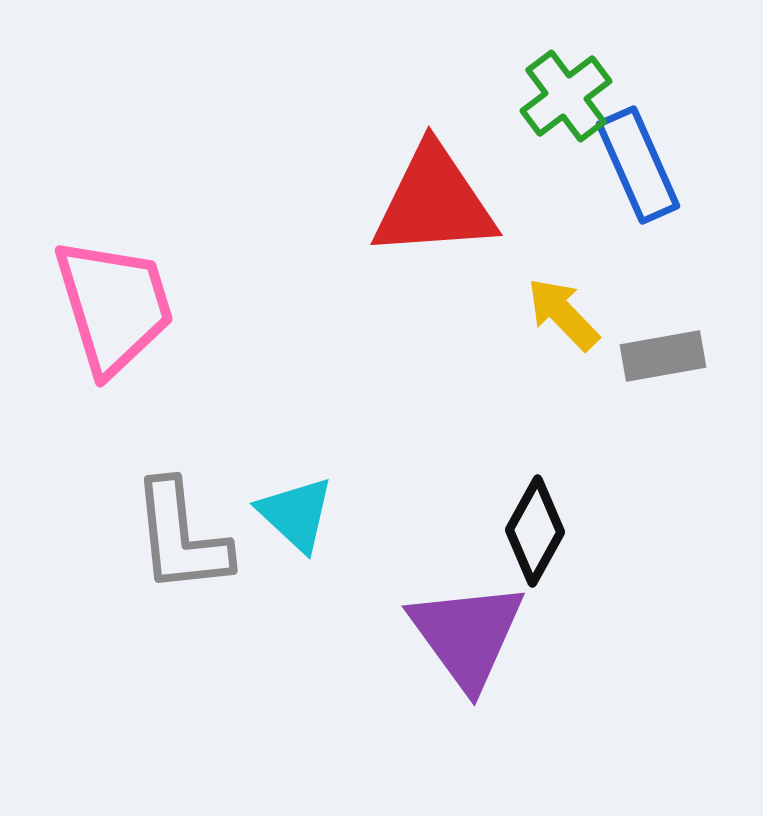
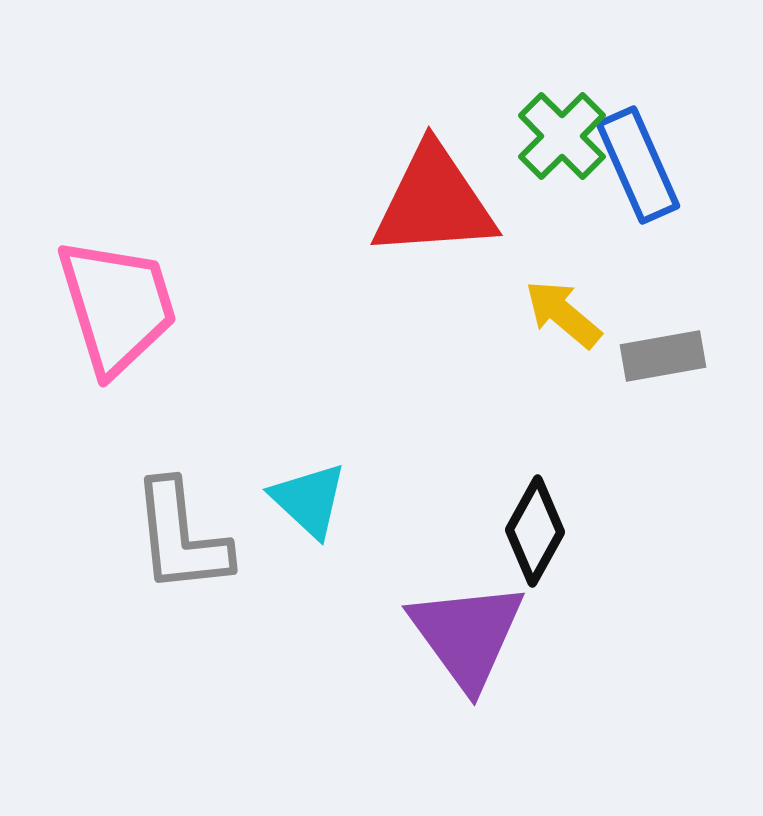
green cross: moved 4 px left, 40 px down; rotated 8 degrees counterclockwise
pink trapezoid: moved 3 px right
yellow arrow: rotated 6 degrees counterclockwise
cyan triangle: moved 13 px right, 14 px up
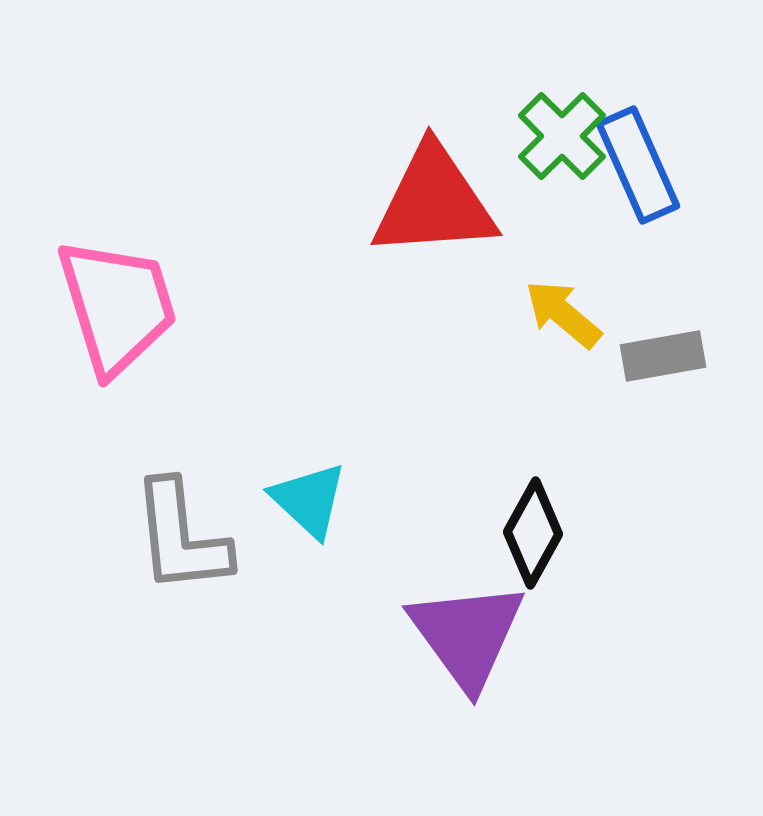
black diamond: moved 2 px left, 2 px down
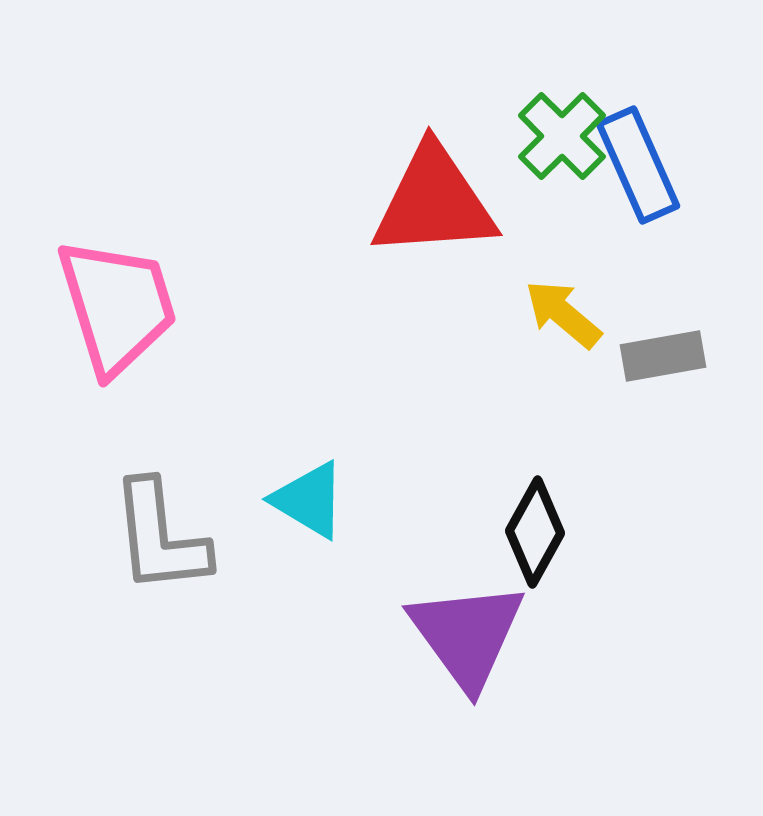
cyan triangle: rotated 12 degrees counterclockwise
black diamond: moved 2 px right, 1 px up
gray L-shape: moved 21 px left
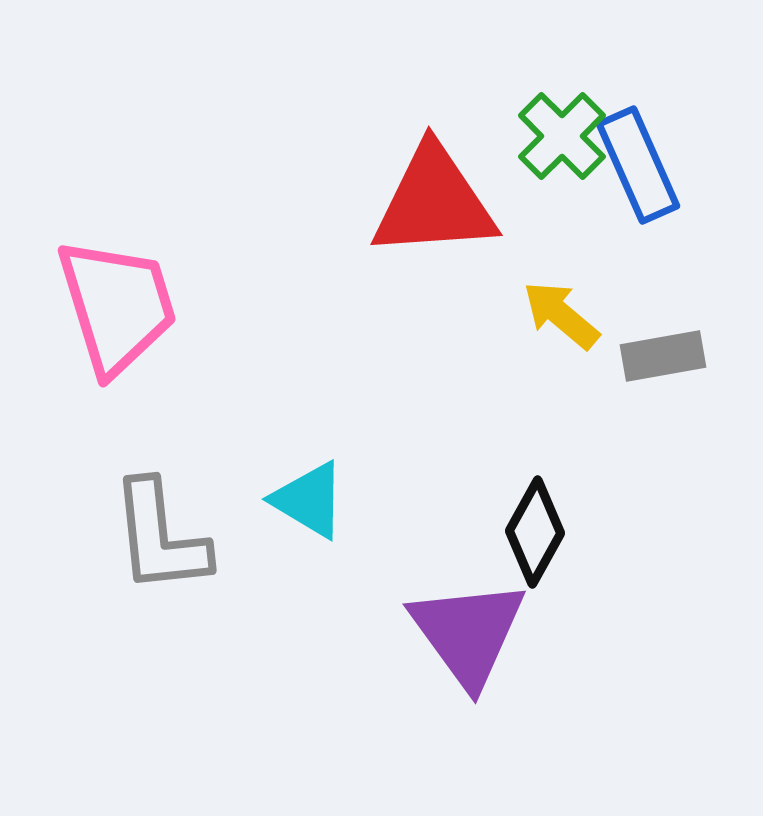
yellow arrow: moved 2 px left, 1 px down
purple triangle: moved 1 px right, 2 px up
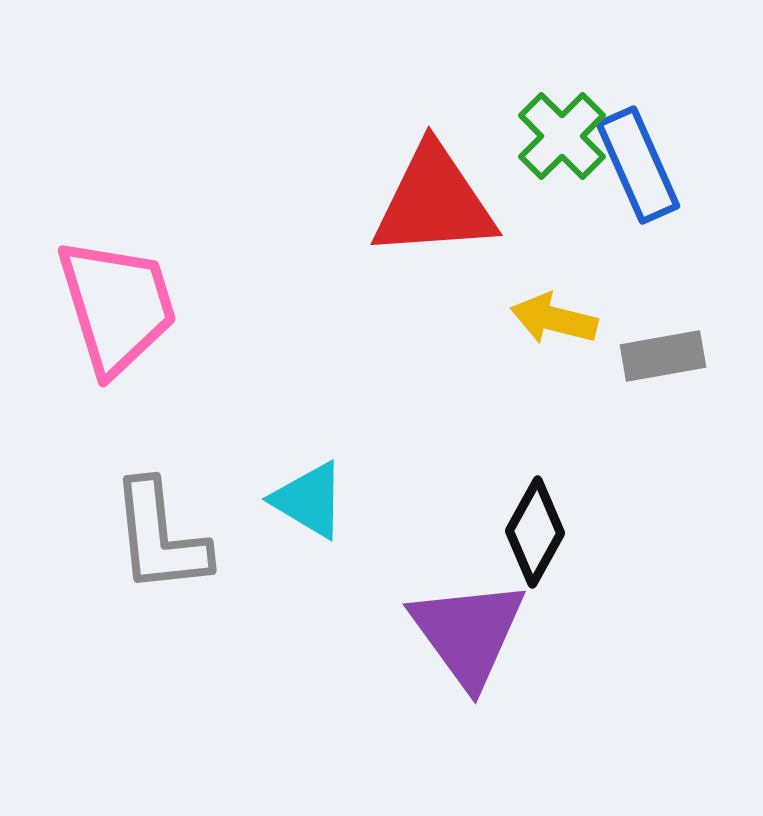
yellow arrow: moved 7 px left, 4 px down; rotated 26 degrees counterclockwise
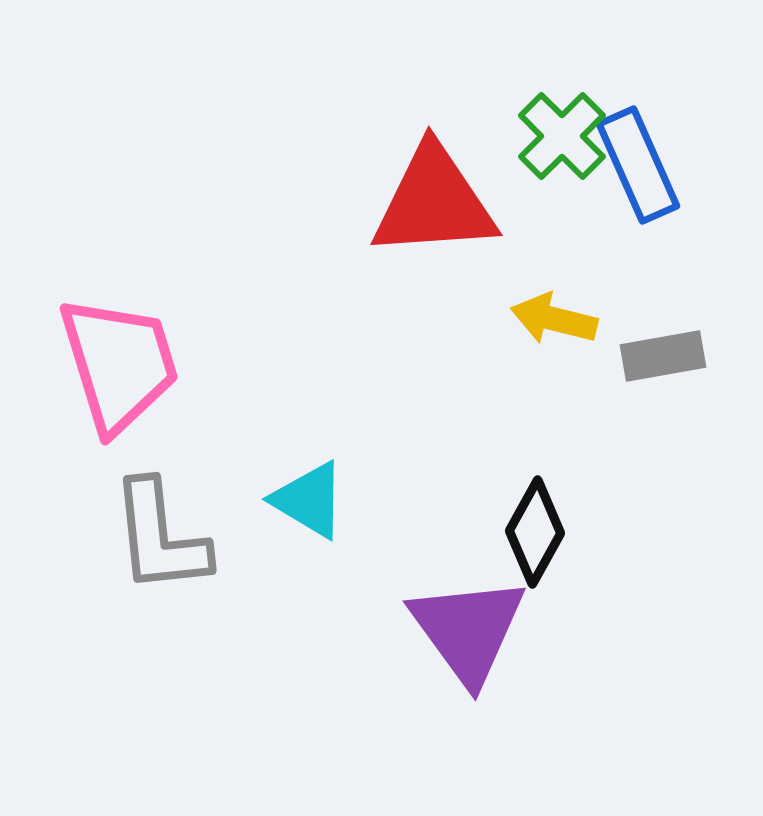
pink trapezoid: moved 2 px right, 58 px down
purple triangle: moved 3 px up
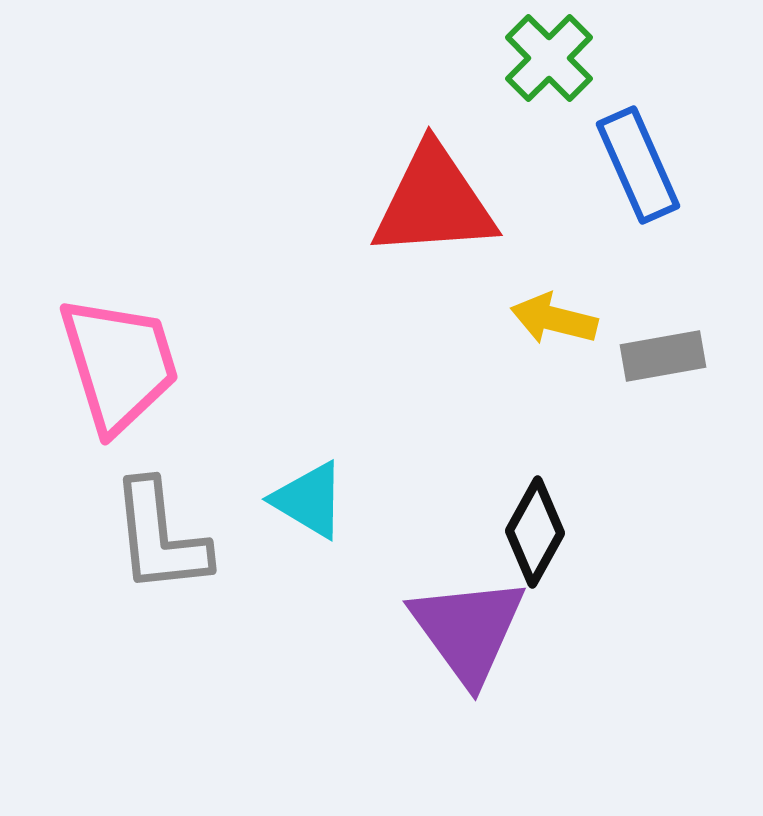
green cross: moved 13 px left, 78 px up
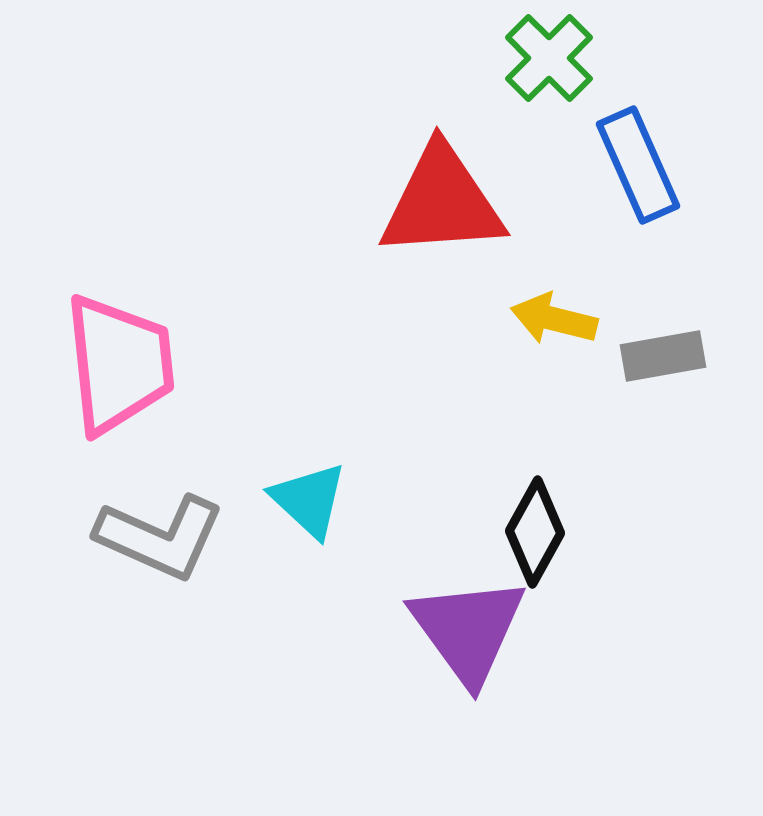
red triangle: moved 8 px right
pink trapezoid: rotated 11 degrees clockwise
cyan triangle: rotated 12 degrees clockwise
gray L-shape: rotated 60 degrees counterclockwise
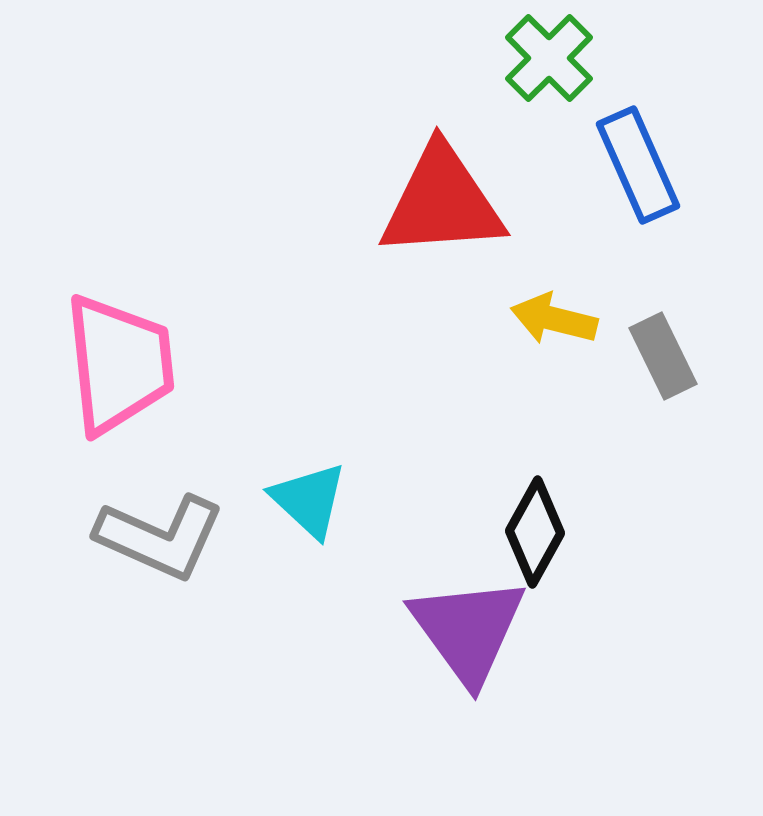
gray rectangle: rotated 74 degrees clockwise
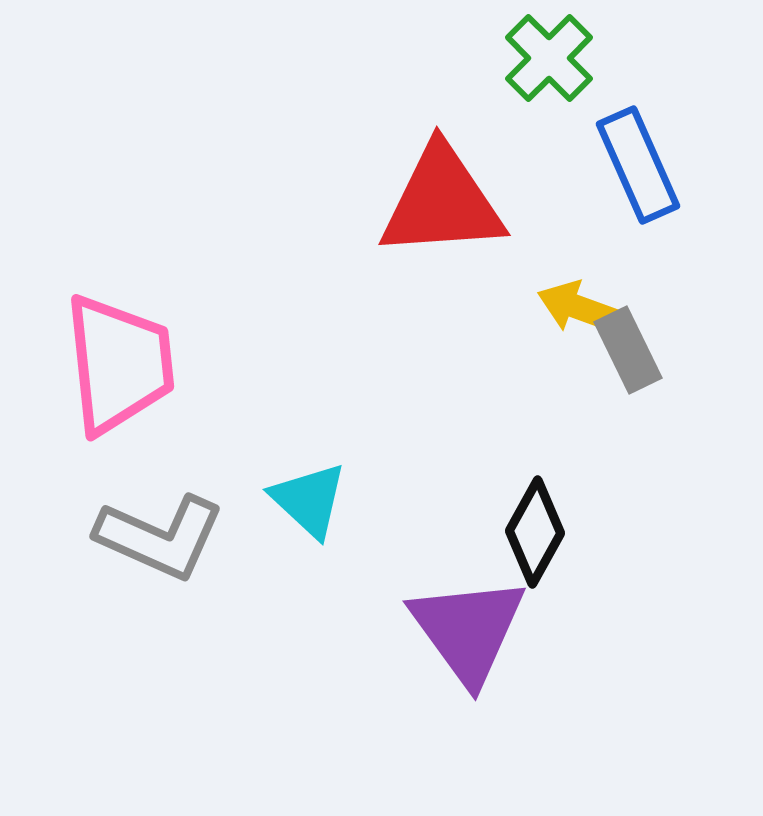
yellow arrow: moved 26 px right, 11 px up; rotated 6 degrees clockwise
gray rectangle: moved 35 px left, 6 px up
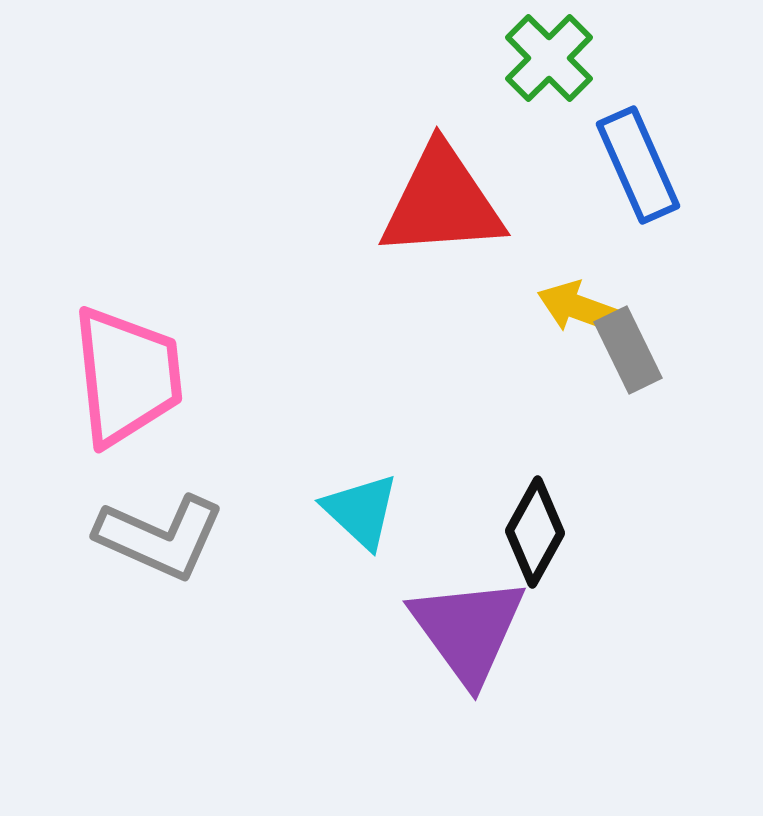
pink trapezoid: moved 8 px right, 12 px down
cyan triangle: moved 52 px right, 11 px down
